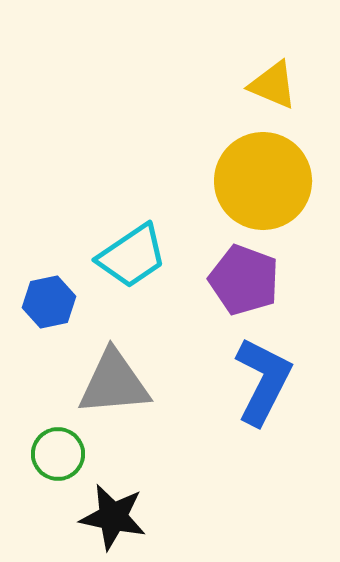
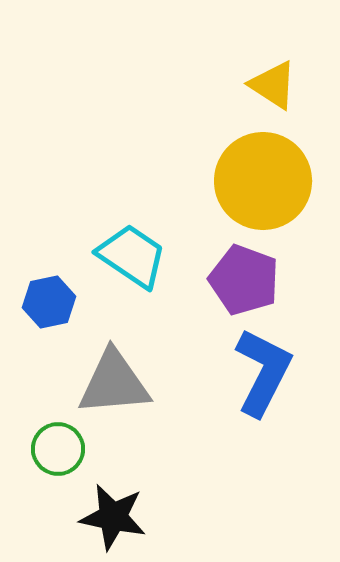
yellow triangle: rotated 10 degrees clockwise
cyan trapezoid: rotated 112 degrees counterclockwise
blue L-shape: moved 9 px up
green circle: moved 5 px up
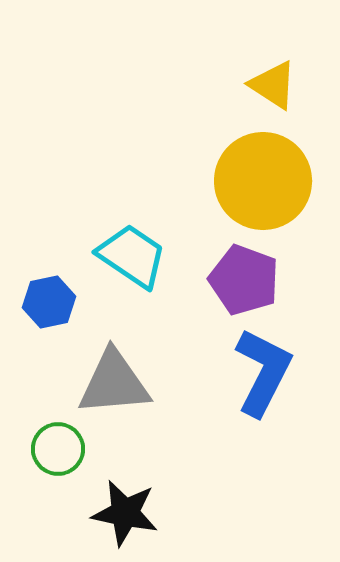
black star: moved 12 px right, 4 px up
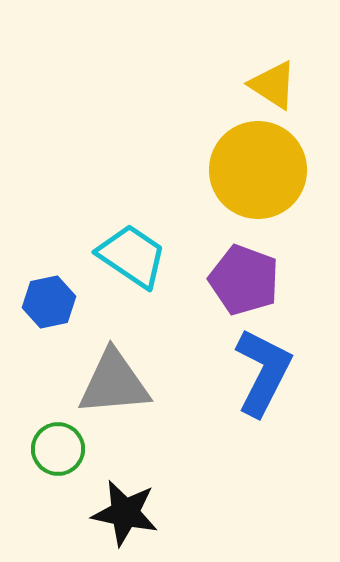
yellow circle: moved 5 px left, 11 px up
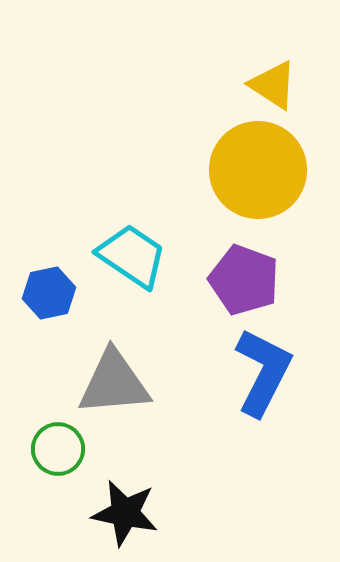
blue hexagon: moved 9 px up
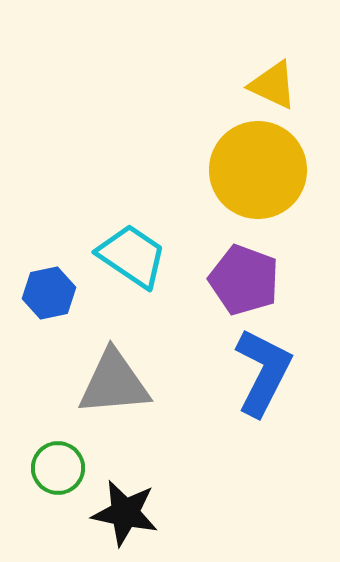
yellow triangle: rotated 8 degrees counterclockwise
green circle: moved 19 px down
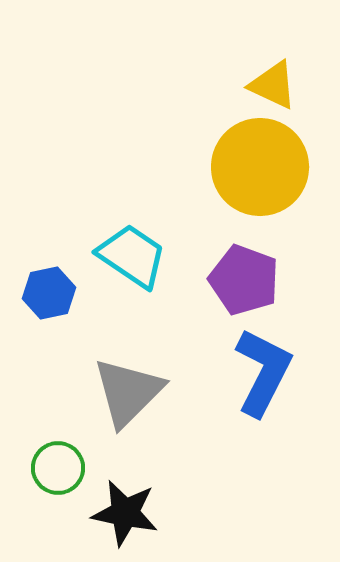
yellow circle: moved 2 px right, 3 px up
gray triangle: moved 14 px right, 9 px down; rotated 40 degrees counterclockwise
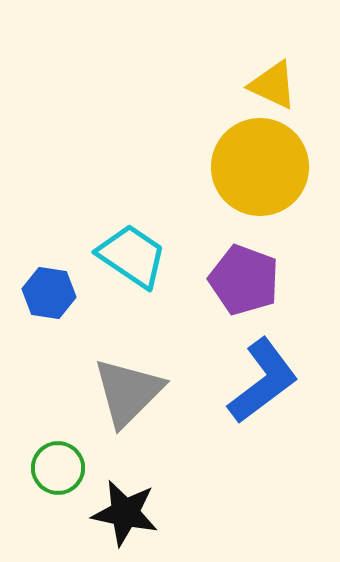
blue hexagon: rotated 21 degrees clockwise
blue L-shape: moved 9 px down; rotated 26 degrees clockwise
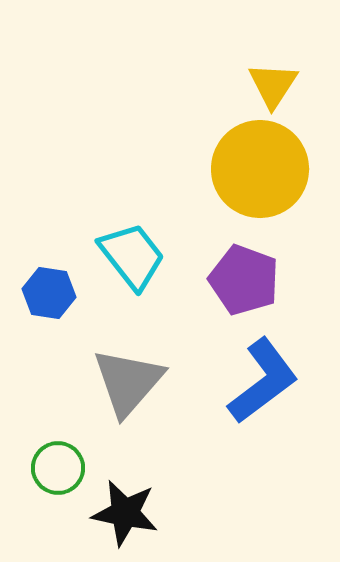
yellow triangle: rotated 38 degrees clockwise
yellow circle: moved 2 px down
cyan trapezoid: rotated 18 degrees clockwise
gray triangle: moved 10 px up; rotated 4 degrees counterclockwise
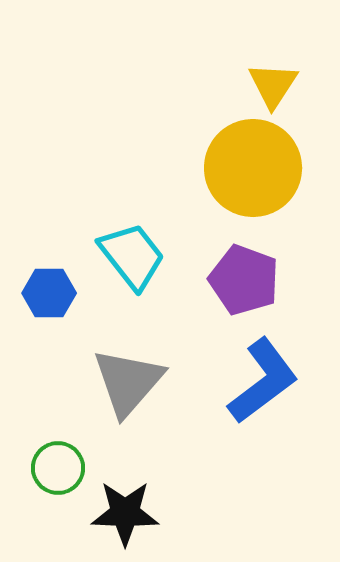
yellow circle: moved 7 px left, 1 px up
blue hexagon: rotated 9 degrees counterclockwise
black star: rotated 10 degrees counterclockwise
